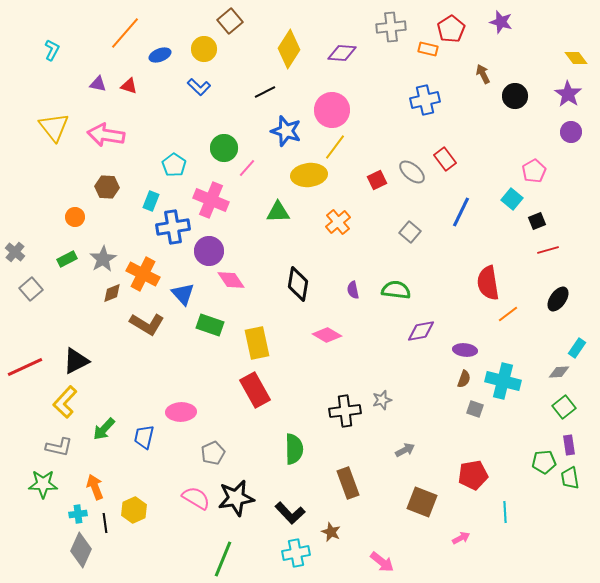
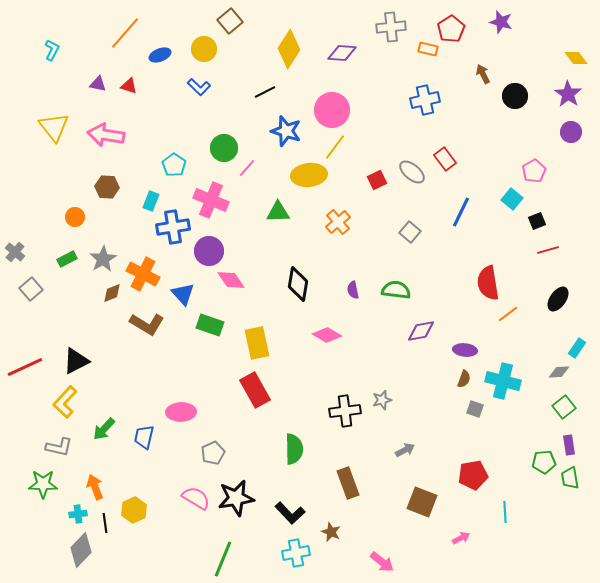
gray diamond at (81, 550): rotated 20 degrees clockwise
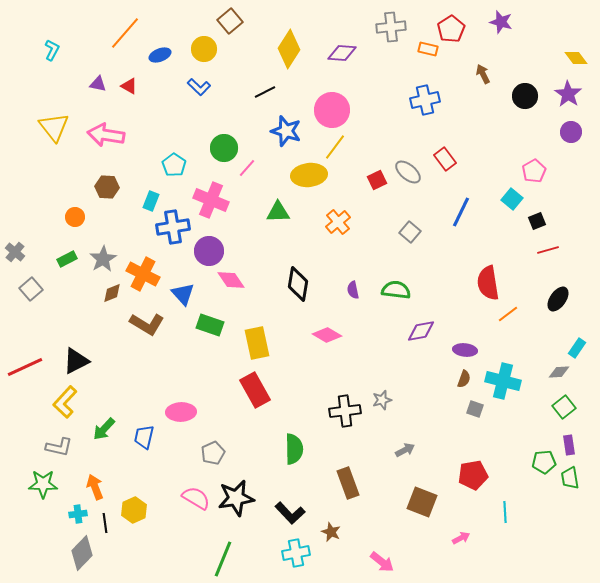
red triangle at (129, 86): rotated 12 degrees clockwise
black circle at (515, 96): moved 10 px right
gray ellipse at (412, 172): moved 4 px left
gray diamond at (81, 550): moved 1 px right, 3 px down
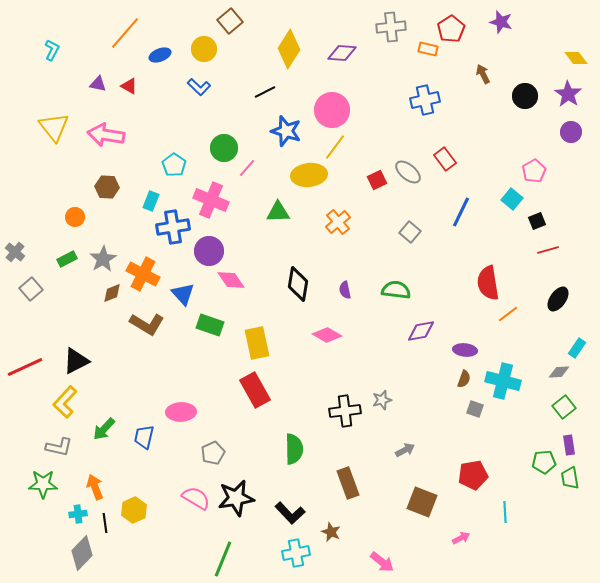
purple semicircle at (353, 290): moved 8 px left
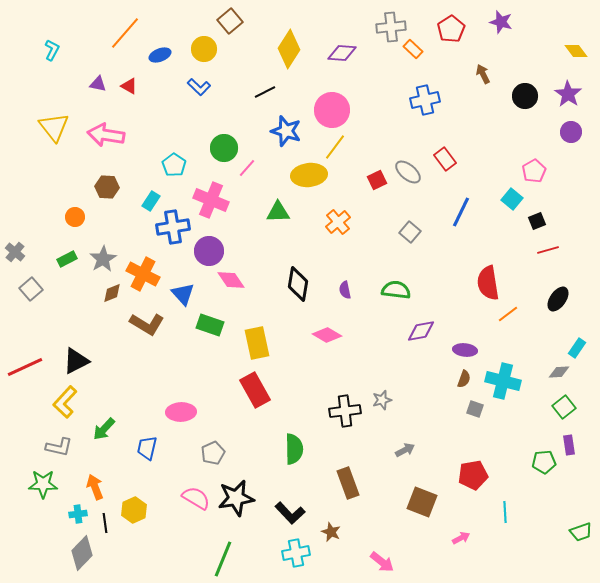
orange rectangle at (428, 49): moved 15 px left; rotated 30 degrees clockwise
yellow diamond at (576, 58): moved 7 px up
cyan rectangle at (151, 201): rotated 12 degrees clockwise
blue trapezoid at (144, 437): moved 3 px right, 11 px down
green trapezoid at (570, 478): moved 11 px right, 54 px down; rotated 100 degrees counterclockwise
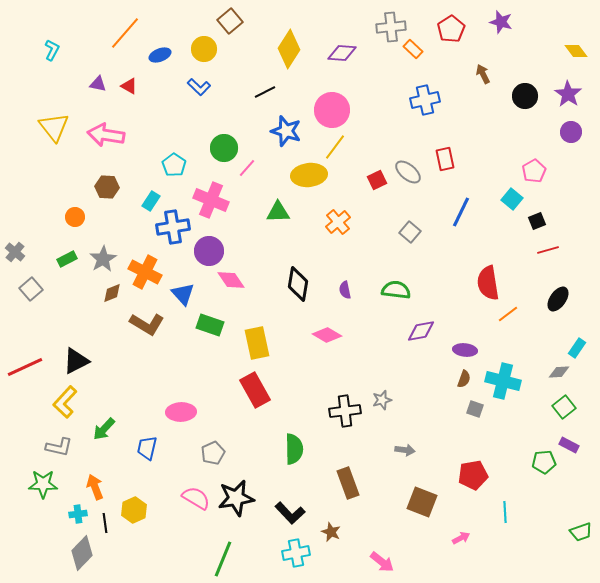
red rectangle at (445, 159): rotated 25 degrees clockwise
orange cross at (143, 274): moved 2 px right, 2 px up
purple rectangle at (569, 445): rotated 54 degrees counterclockwise
gray arrow at (405, 450): rotated 36 degrees clockwise
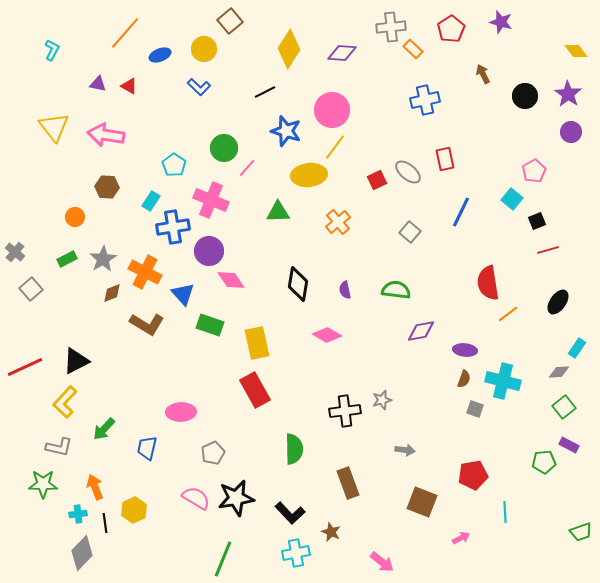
black ellipse at (558, 299): moved 3 px down
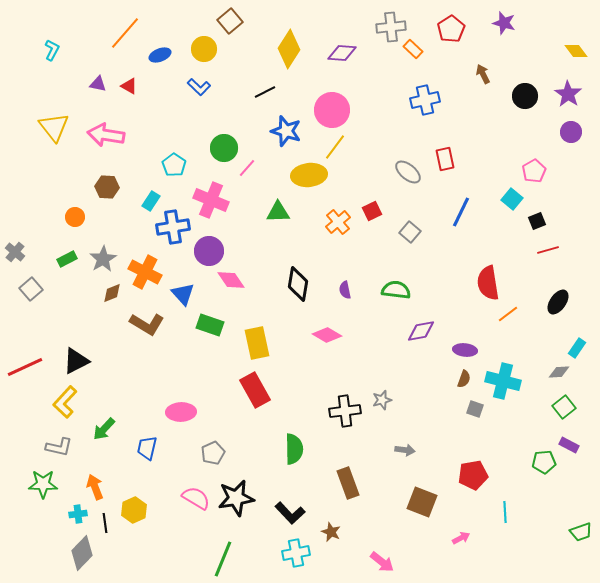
purple star at (501, 22): moved 3 px right, 1 px down
red square at (377, 180): moved 5 px left, 31 px down
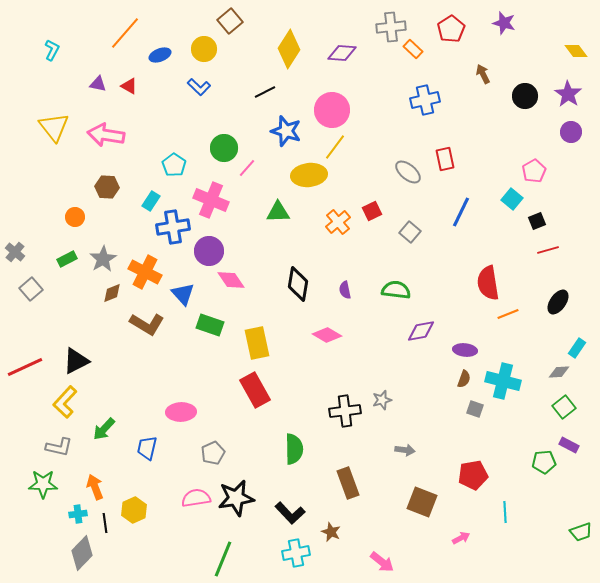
orange line at (508, 314): rotated 15 degrees clockwise
pink semicircle at (196, 498): rotated 40 degrees counterclockwise
